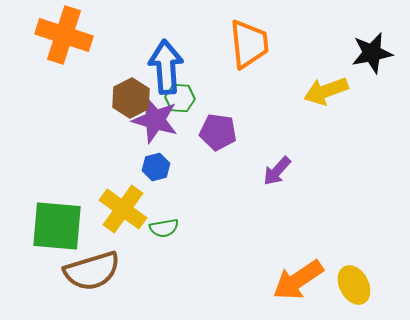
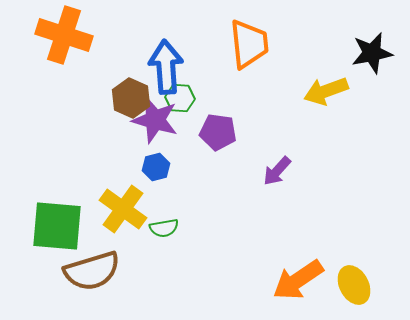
brown hexagon: rotated 9 degrees counterclockwise
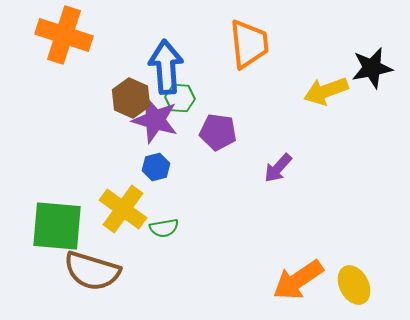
black star: moved 15 px down
purple arrow: moved 1 px right, 3 px up
brown semicircle: rotated 34 degrees clockwise
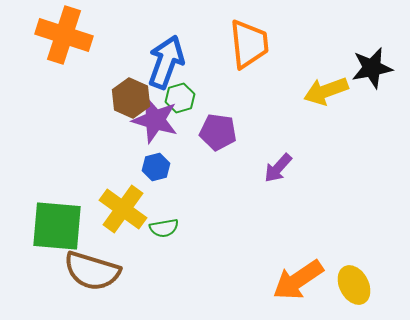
blue arrow: moved 5 px up; rotated 24 degrees clockwise
green hexagon: rotated 20 degrees counterclockwise
